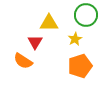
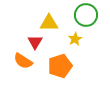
orange pentagon: moved 20 px left
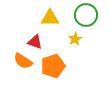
yellow triangle: moved 1 px right, 5 px up
red triangle: rotated 42 degrees counterclockwise
orange pentagon: moved 7 px left
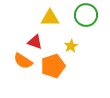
yellow star: moved 4 px left, 7 px down
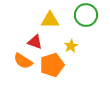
yellow triangle: moved 2 px down
orange pentagon: moved 1 px left, 1 px up
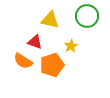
green circle: moved 1 px right, 1 px down
yellow triangle: rotated 12 degrees clockwise
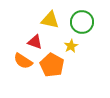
green circle: moved 5 px left, 6 px down
orange pentagon: rotated 25 degrees counterclockwise
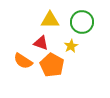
yellow triangle: rotated 12 degrees counterclockwise
red triangle: moved 6 px right, 1 px down
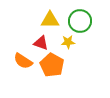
green circle: moved 2 px left, 1 px up
yellow star: moved 3 px left, 4 px up; rotated 24 degrees clockwise
